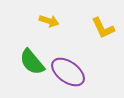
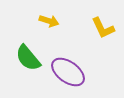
green semicircle: moved 4 px left, 4 px up
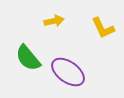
yellow arrow: moved 5 px right; rotated 30 degrees counterclockwise
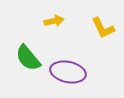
purple ellipse: rotated 24 degrees counterclockwise
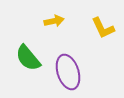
purple ellipse: rotated 60 degrees clockwise
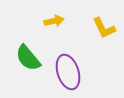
yellow L-shape: moved 1 px right
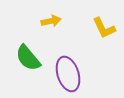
yellow arrow: moved 3 px left
purple ellipse: moved 2 px down
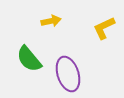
yellow L-shape: rotated 90 degrees clockwise
green semicircle: moved 1 px right, 1 px down
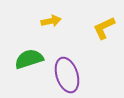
green semicircle: rotated 112 degrees clockwise
purple ellipse: moved 1 px left, 1 px down
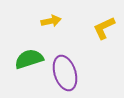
purple ellipse: moved 2 px left, 2 px up
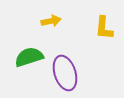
yellow L-shape: rotated 60 degrees counterclockwise
green semicircle: moved 2 px up
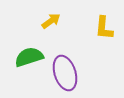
yellow arrow: rotated 24 degrees counterclockwise
